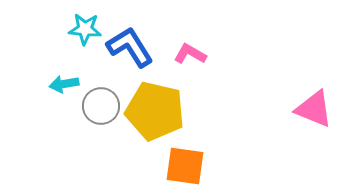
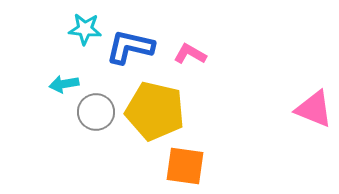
blue L-shape: rotated 45 degrees counterclockwise
gray circle: moved 5 px left, 6 px down
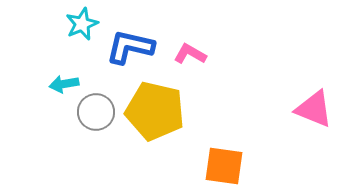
cyan star: moved 3 px left, 5 px up; rotated 28 degrees counterclockwise
orange square: moved 39 px right
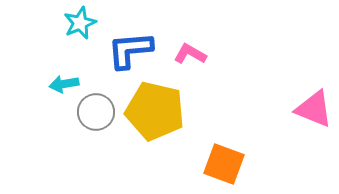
cyan star: moved 2 px left, 1 px up
blue L-shape: moved 3 px down; rotated 18 degrees counterclockwise
orange square: moved 2 px up; rotated 12 degrees clockwise
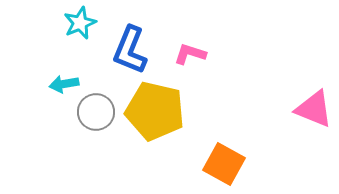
blue L-shape: rotated 63 degrees counterclockwise
pink L-shape: rotated 12 degrees counterclockwise
orange square: rotated 9 degrees clockwise
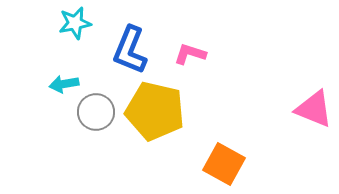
cyan star: moved 5 px left; rotated 12 degrees clockwise
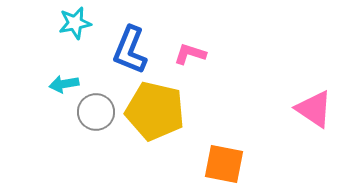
pink triangle: rotated 12 degrees clockwise
orange square: rotated 18 degrees counterclockwise
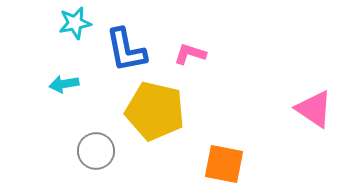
blue L-shape: moved 4 px left; rotated 33 degrees counterclockwise
gray circle: moved 39 px down
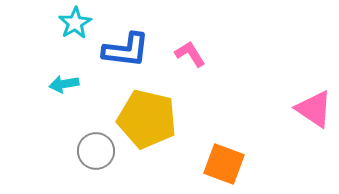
cyan star: rotated 20 degrees counterclockwise
blue L-shape: rotated 72 degrees counterclockwise
pink L-shape: rotated 40 degrees clockwise
yellow pentagon: moved 8 px left, 8 px down
orange square: rotated 9 degrees clockwise
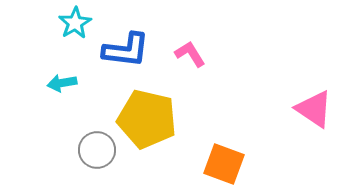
cyan arrow: moved 2 px left, 1 px up
gray circle: moved 1 px right, 1 px up
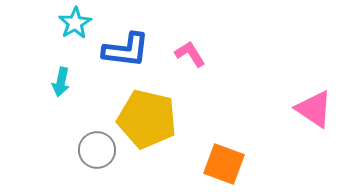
cyan arrow: moved 1 px left, 1 px up; rotated 68 degrees counterclockwise
